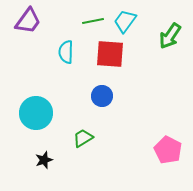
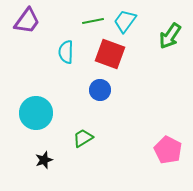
purple trapezoid: moved 1 px left
red square: rotated 16 degrees clockwise
blue circle: moved 2 px left, 6 px up
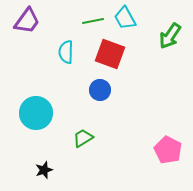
cyan trapezoid: moved 3 px up; rotated 65 degrees counterclockwise
black star: moved 10 px down
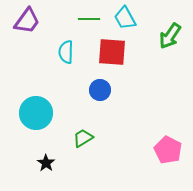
green line: moved 4 px left, 2 px up; rotated 10 degrees clockwise
red square: moved 2 px right, 2 px up; rotated 16 degrees counterclockwise
black star: moved 2 px right, 7 px up; rotated 18 degrees counterclockwise
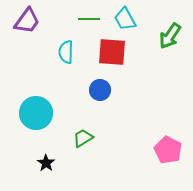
cyan trapezoid: moved 1 px down
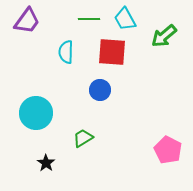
green arrow: moved 6 px left; rotated 16 degrees clockwise
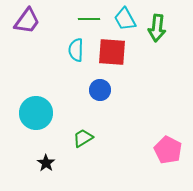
green arrow: moved 7 px left, 8 px up; rotated 44 degrees counterclockwise
cyan semicircle: moved 10 px right, 2 px up
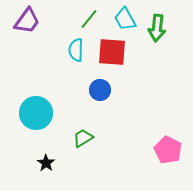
green line: rotated 50 degrees counterclockwise
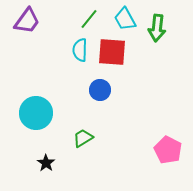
cyan semicircle: moved 4 px right
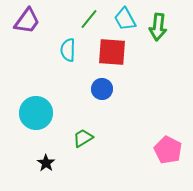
green arrow: moved 1 px right, 1 px up
cyan semicircle: moved 12 px left
blue circle: moved 2 px right, 1 px up
